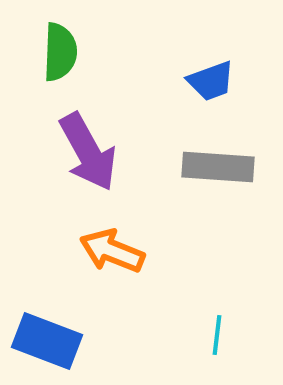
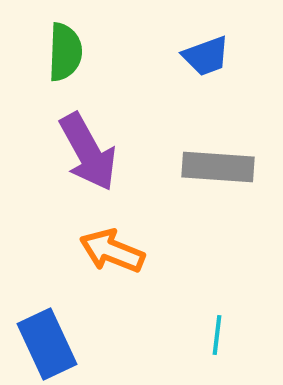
green semicircle: moved 5 px right
blue trapezoid: moved 5 px left, 25 px up
blue rectangle: moved 3 px down; rotated 44 degrees clockwise
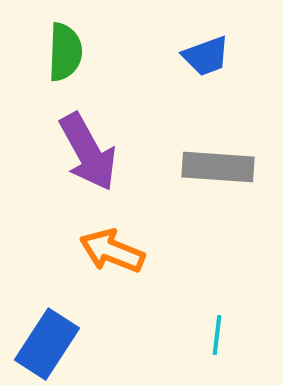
blue rectangle: rotated 58 degrees clockwise
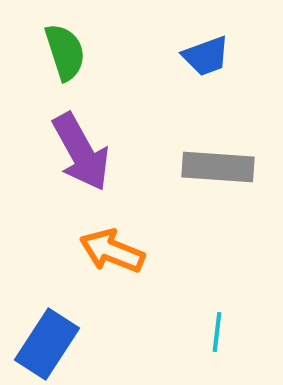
green semicircle: rotated 20 degrees counterclockwise
purple arrow: moved 7 px left
cyan line: moved 3 px up
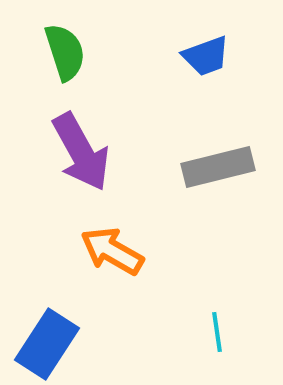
gray rectangle: rotated 18 degrees counterclockwise
orange arrow: rotated 8 degrees clockwise
cyan line: rotated 15 degrees counterclockwise
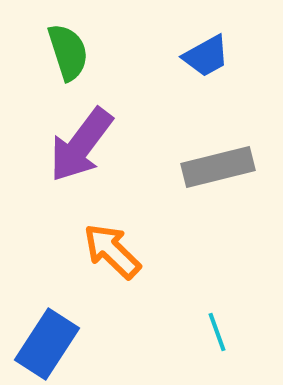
green semicircle: moved 3 px right
blue trapezoid: rotated 9 degrees counterclockwise
purple arrow: moved 7 px up; rotated 66 degrees clockwise
orange arrow: rotated 14 degrees clockwise
cyan line: rotated 12 degrees counterclockwise
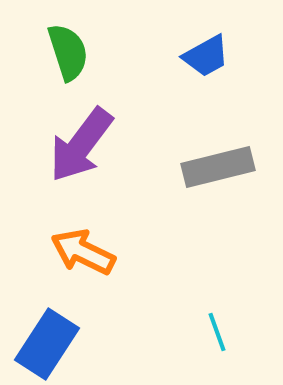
orange arrow: moved 29 px left, 1 px down; rotated 18 degrees counterclockwise
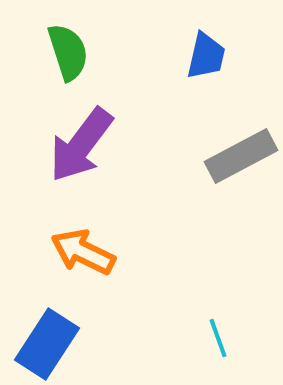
blue trapezoid: rotated 48 degrees counterclockwise
gray rectangle: moved 23 px right, 11 px up; rotated 14 degrees counterclockwise
cyan line: moved 1 px right, 6 px down
